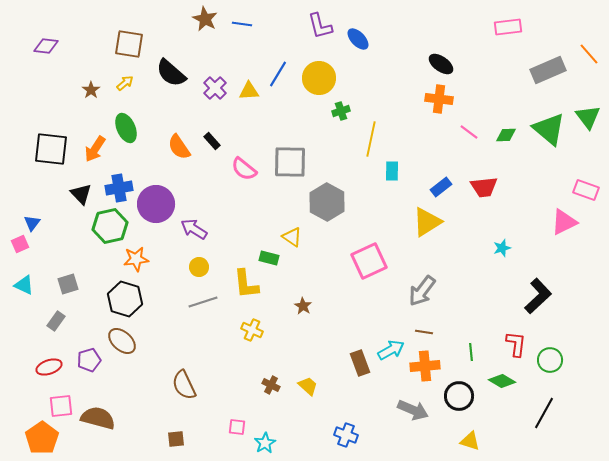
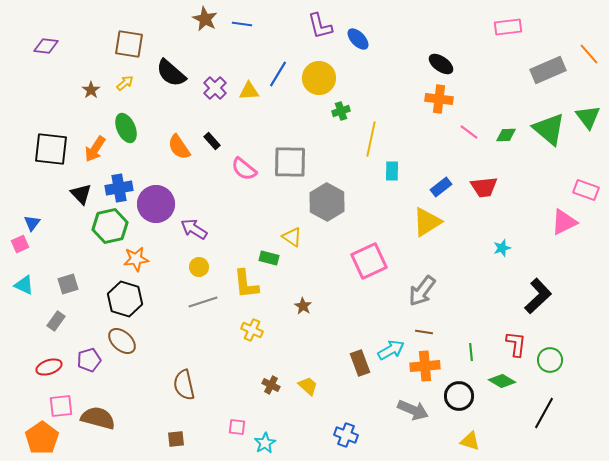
brown semicircle at (184, 385): rotated 12 degrees clockwise
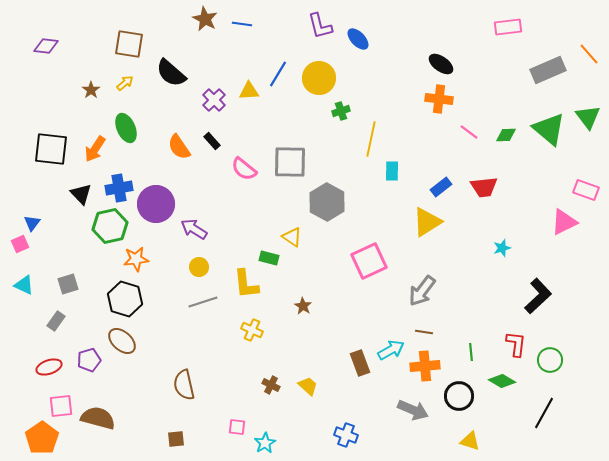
purple cross at (215, 88): moved 1 px left, 12 px down
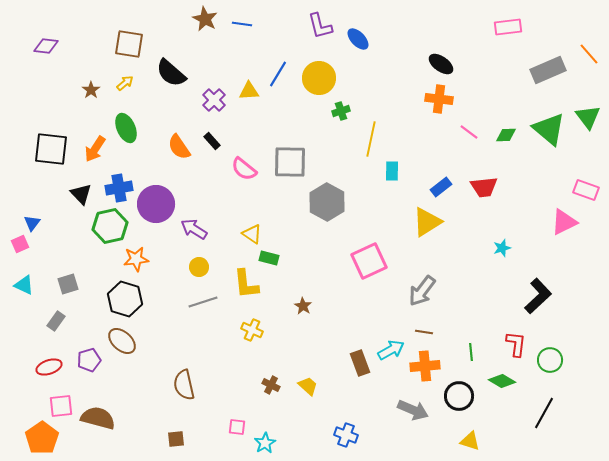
yellow triangle at (292, 237): moved 40 px left, 3 px up
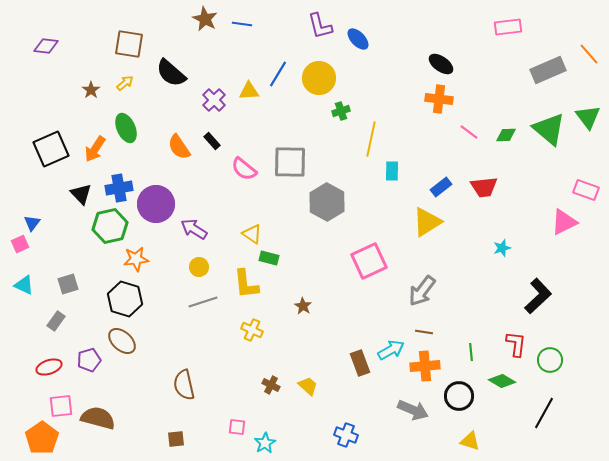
black square at (51, 149): rotated 30 degrees counterclockwise
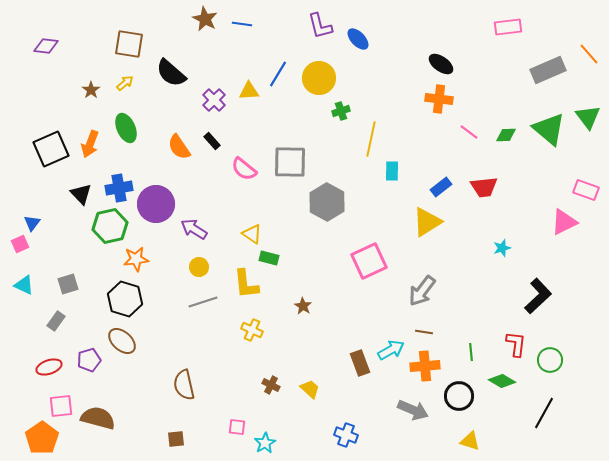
orange arrow at (95, 149): moved 5 px left, 5 px up; rotated 12 degrees counterclockwise
yellow trapezoid at (308, 386): moved 2 px right, 3 px down
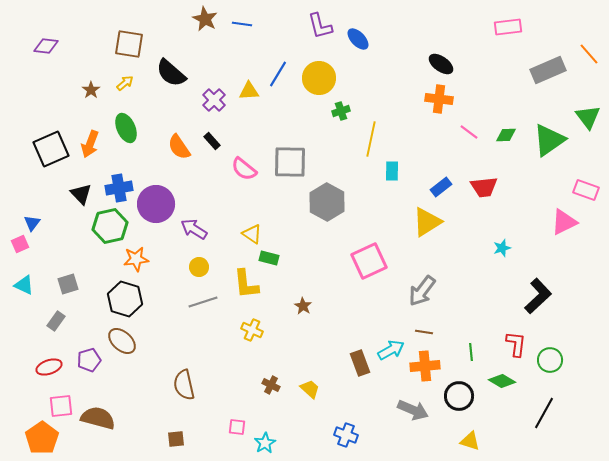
green triangle at (549, 129): moved 11 px down; rotated 45 degrees clockwise
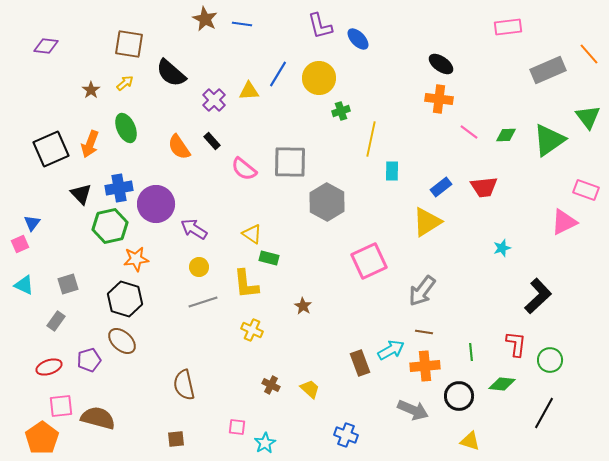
green diamond at (502, 381): moved 3 px down; rotated 24 degrees counterclockwise
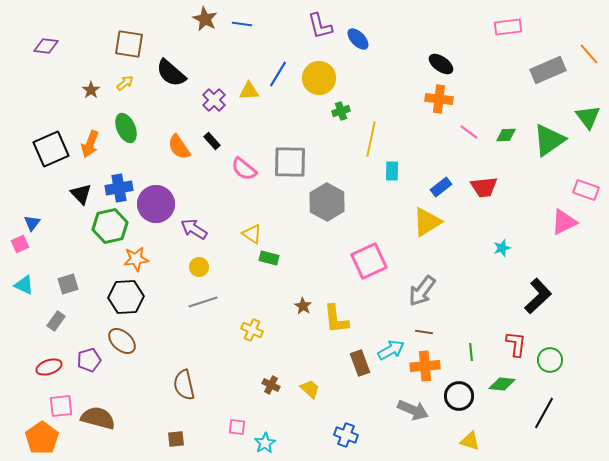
yellow L-shape at (246, 284): moved 90 px right, 35 px down
black hexagon at (125, 299): moved 1 px right, 2 px up; rotated 20 degrees counterclockwise
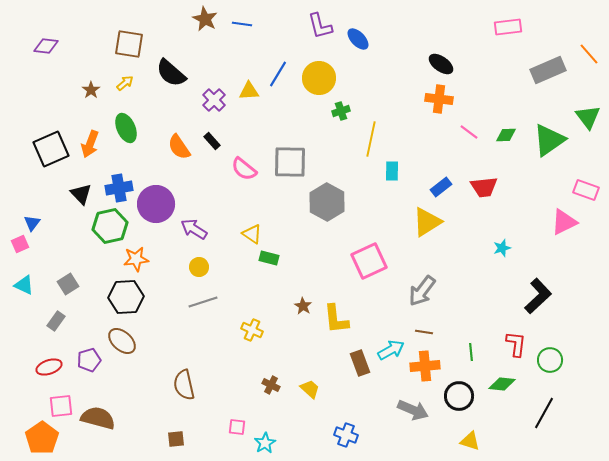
gray square at (68, 284): rotated 15 degrees counterclockwise
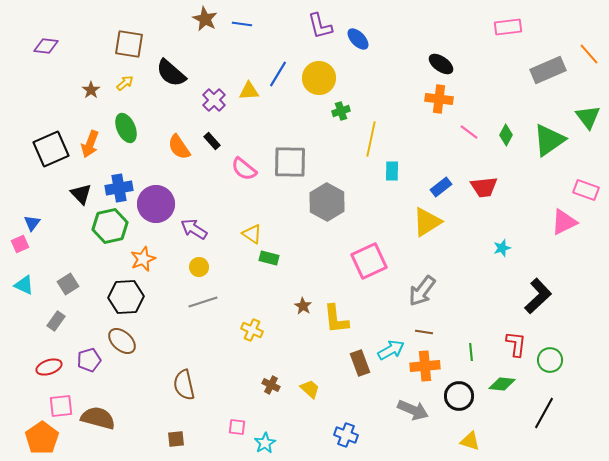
green diamond at (506, 135): rotated 60 degrees counterclockwise
orange star at (136, 259): moved 7 px right; rotated 15 degrees counterclockwise
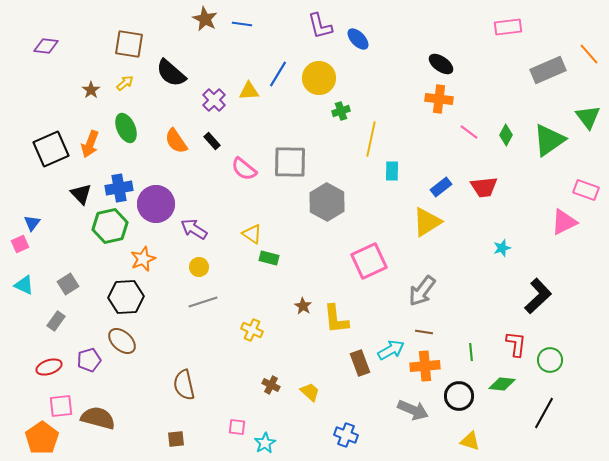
orange semicircle at (179, 147): moved 3 px left, 6 px up
yellow trapezoid at (310, 389): moved 3 px down
